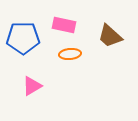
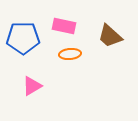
pink rectangle: moved 1 px down
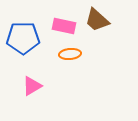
brown trapezoid: moved 13 px left, 16 px up
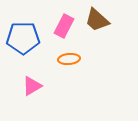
pink rectangle: rotated 75 degrees counterclockwise
orange ellipse: moved 1 px left, 5 px down
